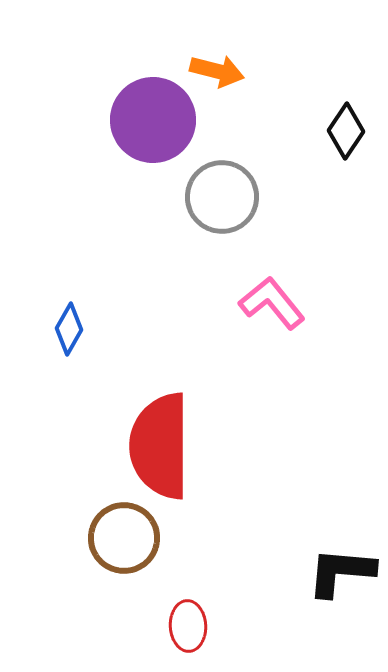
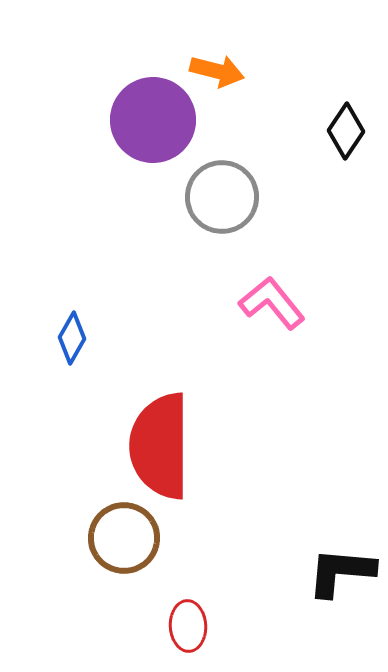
blue diamond: moved 3 px right, 9 px down
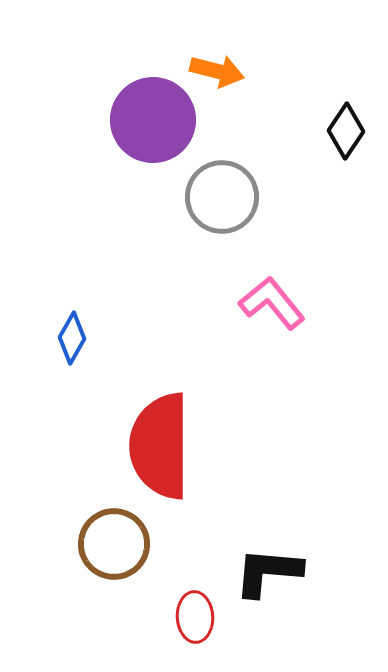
brown circle: moved 10 px left, 6 px down
black L-shape: moved 73 px left
red ellipse: moved 7 px right, 9 px up
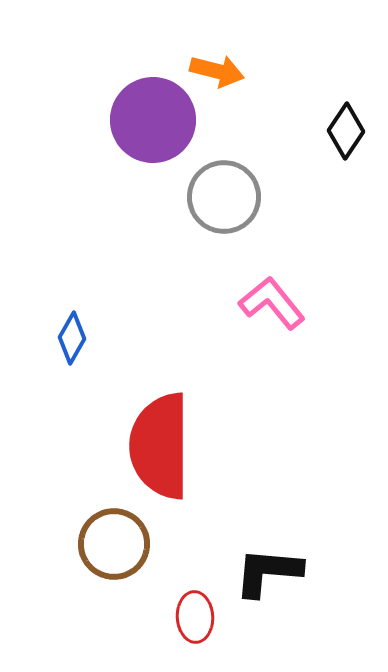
gray circle: moved 2 px right
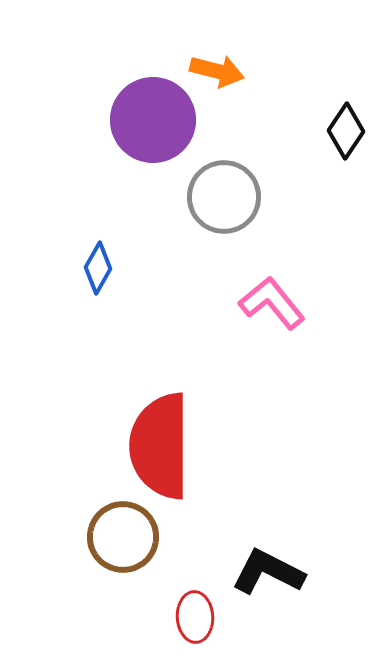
blue diamond: moved 26 px right, 70 px up
brown circle: moved 9 px right, 7 px up
black L-shape: rotated 22 degrees clockwise
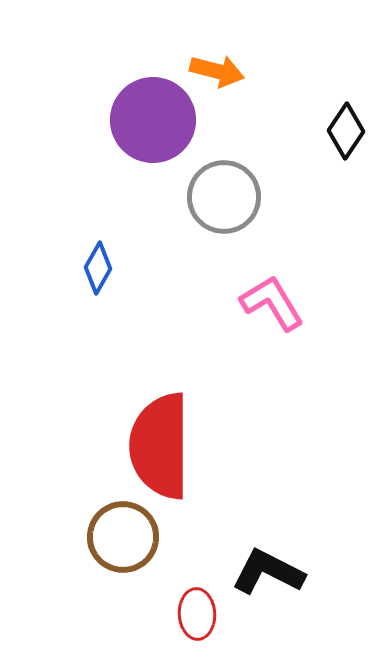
pink L-shape: rotated 8 degrees clockwise
red ellipse: moved 2 px right, 3 px up
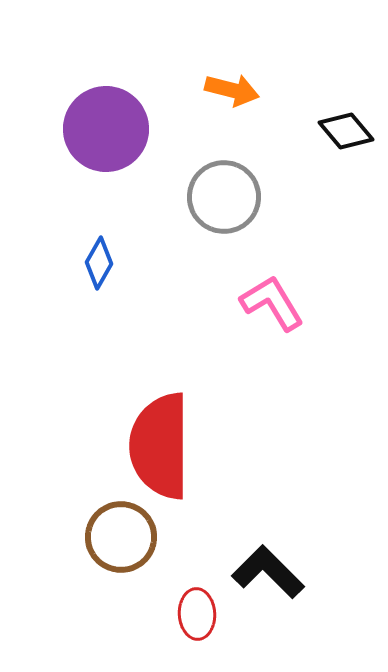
orange arrow: moved 15 px right, 19 px down
purple circle: moved 47 px left, 9 px down
black diamond: rotated 74 degrees counterclockwise
blue diamond: moved 1 px right, 5 px up
brown circle: moved 2 px left
black L-shape: rotated 18 degrees clockwise
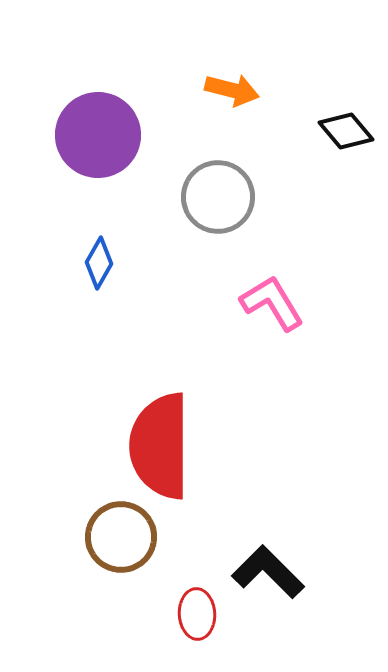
purple circle: moved 8 px left, 6 px down
gray circle: moved 6 px left
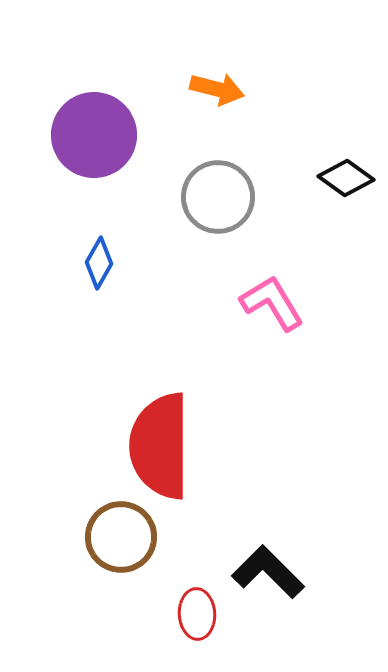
orange arrow: moved 15 px left, 1 px up
black diamond: moved 47 px down; rotated 14 degrees counterclockwise
purple circle: moved 4 px left
